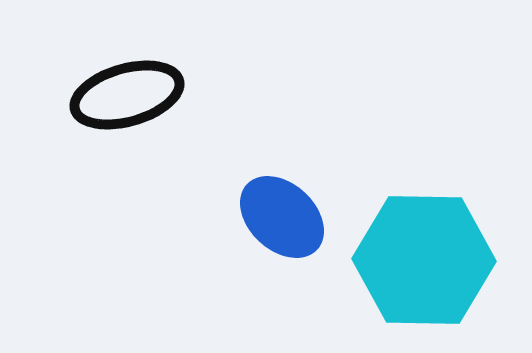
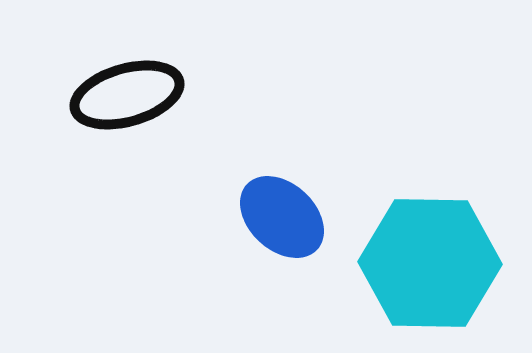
cyan hexagon: moved 6 px right, 3 px down
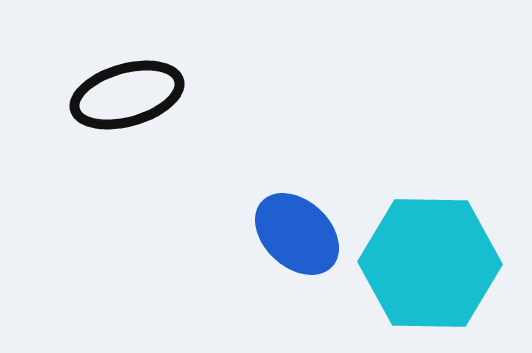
blue ellipse: moved 15 px right, 17 px down
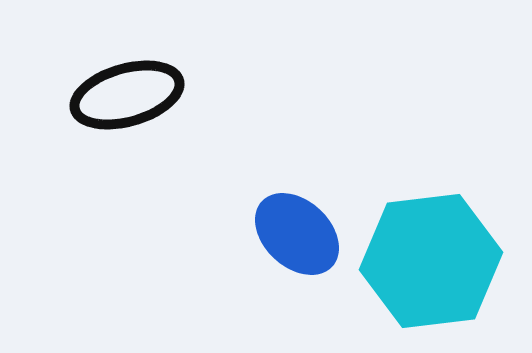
cyan hexagon: moved 1 px right, 2 px up; rotated 8 degrees counterclockwise
